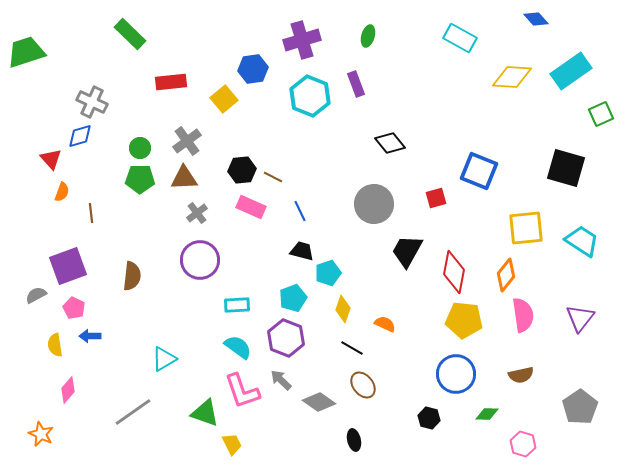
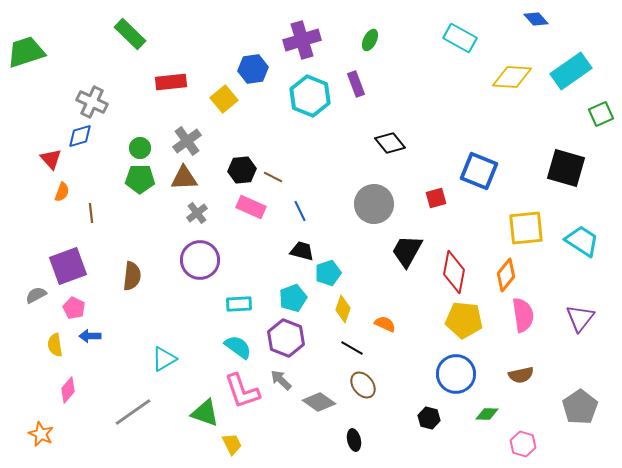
green ellipse at (368, 36): moved 2 px right, 4 px down; rotated 10 degrees clockwise
cyan rectangle at (237, 305): moved 2 px right, 1 px up
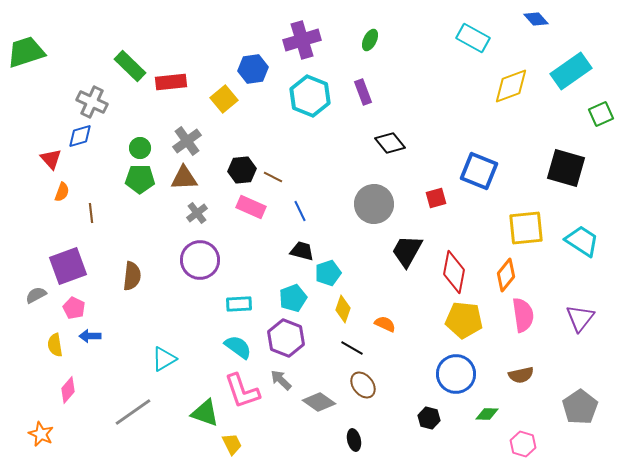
green rectangle at (130, 34): moved 32 px down
cyan rectangle at (460, 38): moved 13 px right
yellow diamond at (512, 77): moved 1 px left, 9 px down; rotated 24 degrees counterclockwise
purple rectangle at (356, 84): moved 7 px right, 8 px down
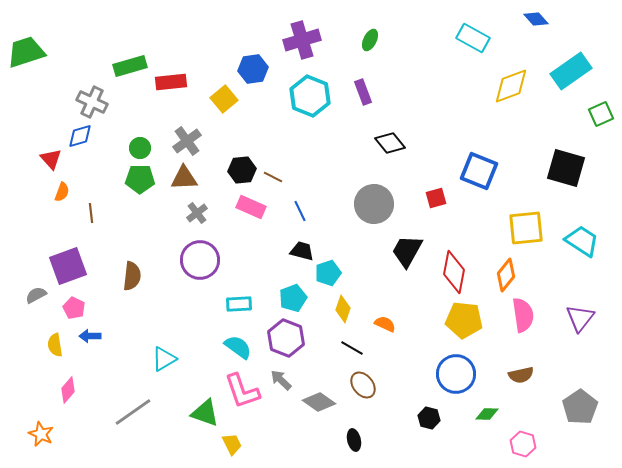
green rectangle at (130, 66): rotated 60 degrees counterclockwise
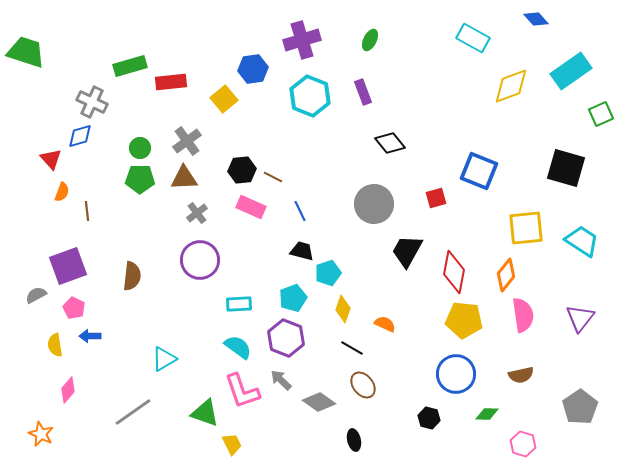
green trapezoid at (26, 52): rotated 36 degrees clockwise
brown line at (91, 213): moved 4 px left, 2 px up
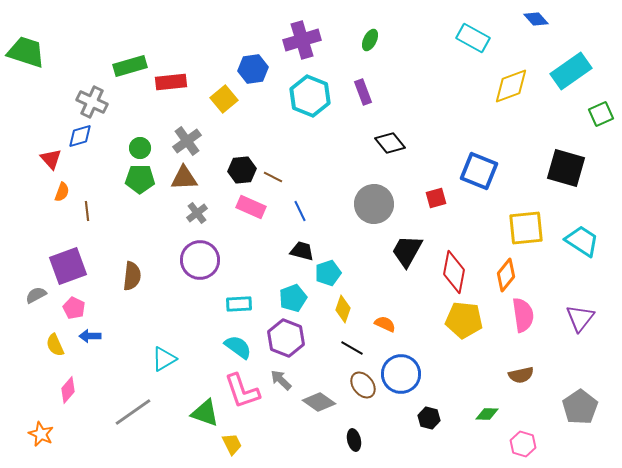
yellow semicircle at (55, 345): rotated 15 degrees counterclockwise
blue circle at (456, 374): moved 55 px left
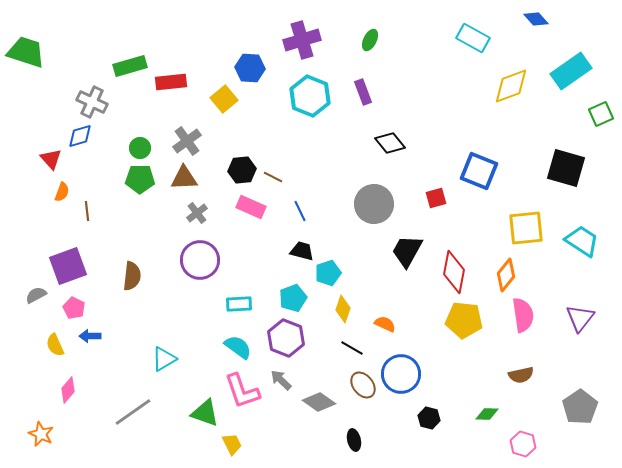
blue hexagon at (253, 69): moved 3 px left, 1 px up; rotated 12 degrees clockwise
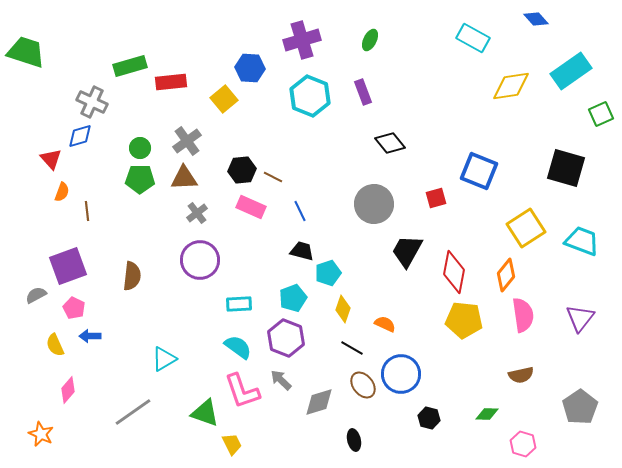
yellow diamond at (511, 86): rotated 12 degrees clockwise
yellow square at (526, 228): rotated 27 degrees counterclockwise
cyan trapezoid at (582, 241): rotated 12 degrees counterclockwise
gray diamond at (319, 402): rotated 52 degrees counterclockwise
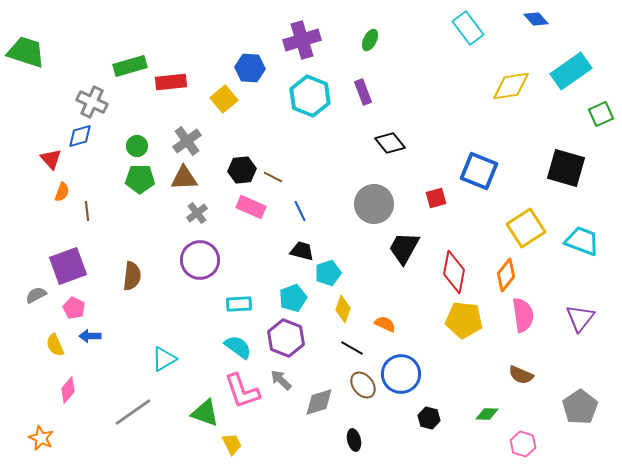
cyan rectangle at (473, 38): moved 5 px left, 10 px up; rotated 24 degrees clockwise
green circle at (140, 148): moved 3 px left, 2 px up
black trapezoid at (407, 251): moved 3 px left, 3 px up
brown semicircle at (521, 375): rotated 35 degrees clockwise
orange star at (41, 434): moved 4 px down
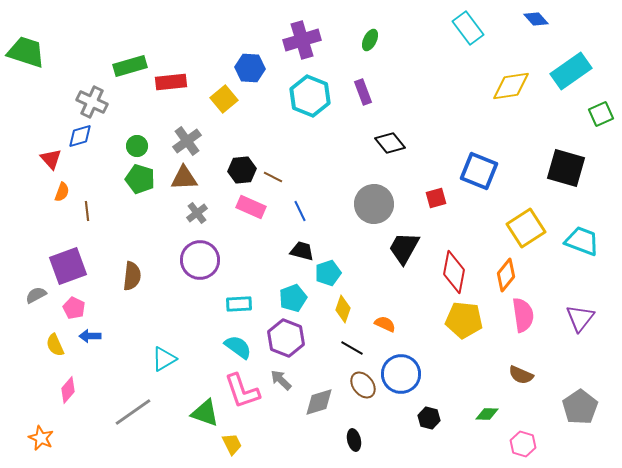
green pentagon at (140, 179): rotated 16 degrees clockwise
